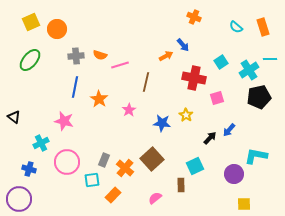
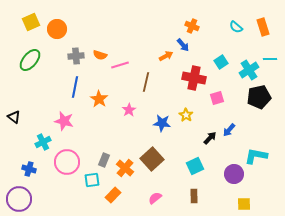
orange cross at (194, 17): moved 2 px left, 9 px down
cyan cross at (41, 143): moved 2 px right, 1 px up
brown rectangle at (181, 185): moved 13 px right, 11 px down
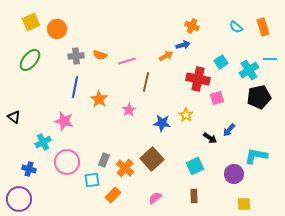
blue arrow at (183, 45): rotated 64 degrees counterclockwise
pink line at (120, 65): moved 7 px right, 4 px up
red cross at (194, 78): moved 4 px right, 1 px down
black arrow at (210, 138): rotated 80 degrees clockwise
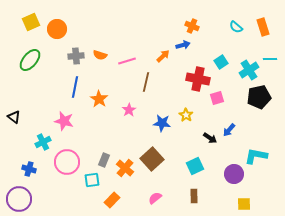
orange arrow at (166, 56): moved 3 px left; rotated 16 degrees counterclockwise
orange rectangle at (113, 195): moved 1 px left, 5 px down
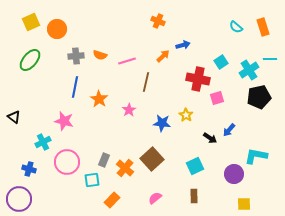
orange cross at (192, 26): moved 34 px left, 5 px up
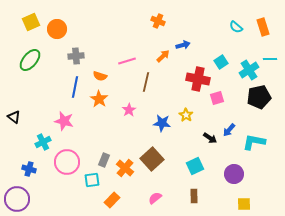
orange semicircle at (100, 55): moved 21 px down
cyan L-shape at (256, 156): moved 2 px left, 14 px up
purple circle at (19, 199): moved 2 px left
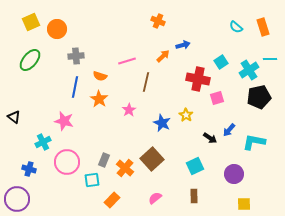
blue star at (162, 123): rotated 18 degrees clockwise
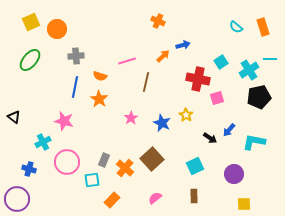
pink star at (129, 110): moved 2 px right, 8 px down
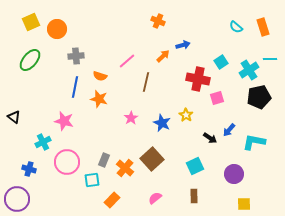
pink line at (127, 61): rotated 24 degrees counterclockwise
orange star at (99, 99): rotated 18 degrees counterclockwise
